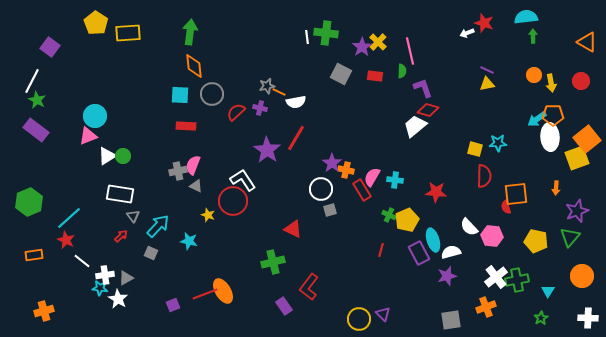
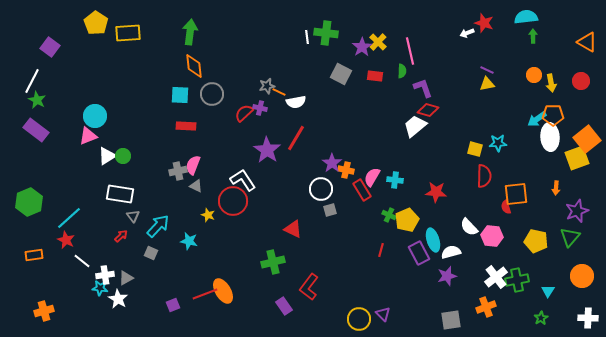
red semicircle at (236, 112): moved 8 px right, 1 px down
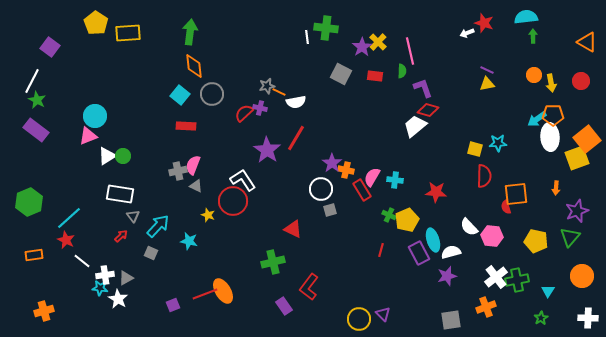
green cross at (326, 33): moved 5 px up
cyan square at (180, 95): rotated 36 degrees clockwise
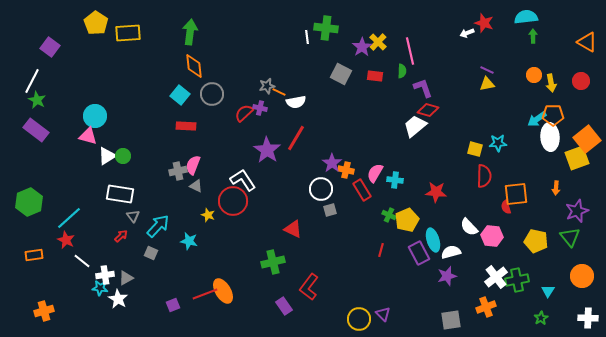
pink triangle at (88, 136): rotated 36 degrees clockwise
pink semicircle at (372, 177): moved 3 px right, 4 px up
green triangle at (570, 237): rotated 20 degrees counterclockwise
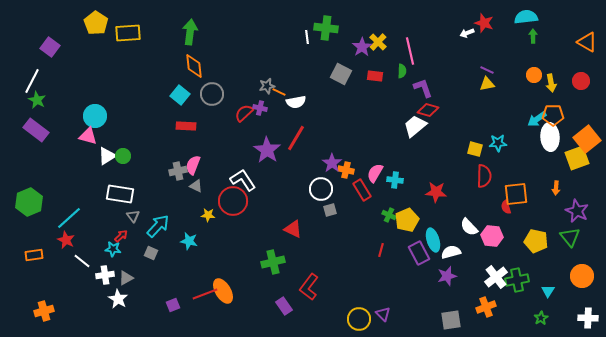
purple star at (577, 211): rotated 25 degrees counterclockwise
yellow star at (208, 215): rotated 16 degrees counterclockwise
cyan star at (100, 288): moved 13 px right, 39 px up
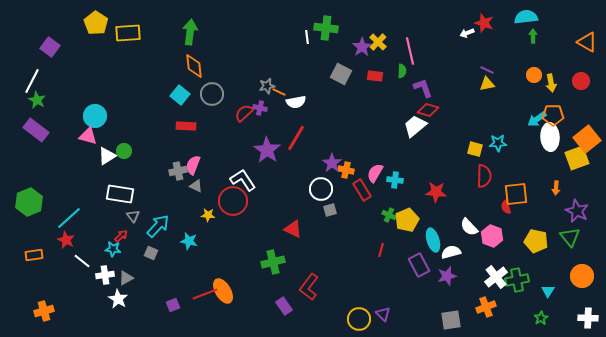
green circle at (123, 156): moved 1 px right, 5 px up
pink hexagon at (492, 236): rotated 15 degrees clockwise
purple rectangle at (419, 253): moved 12 px down
